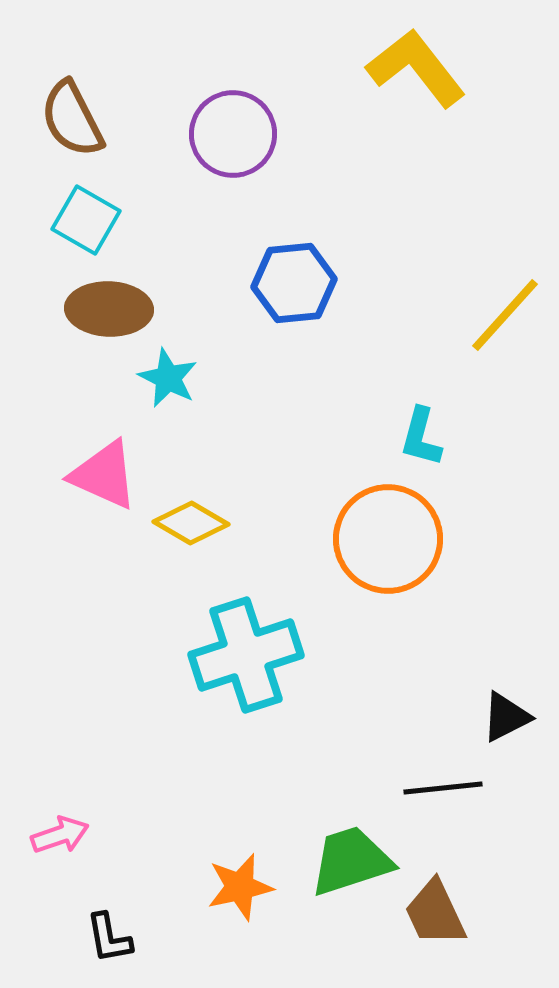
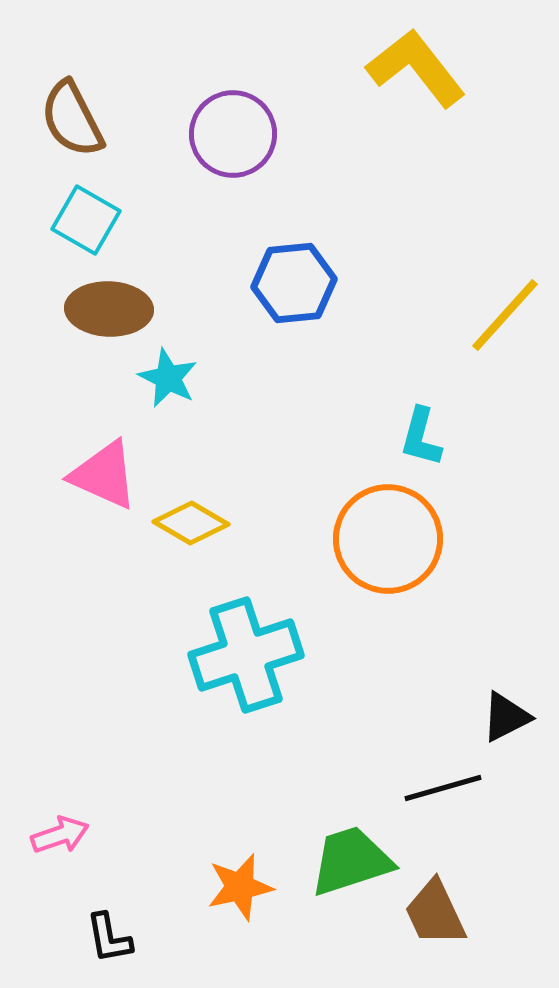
black line: rotated 10 degrees counterclockwise
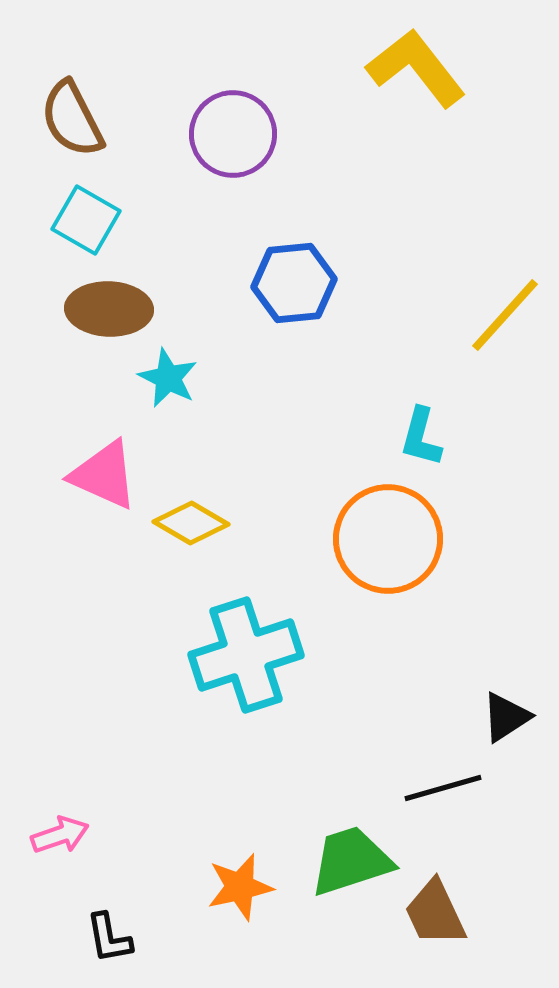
black triangle: rotated 6 degrees counterclockwise
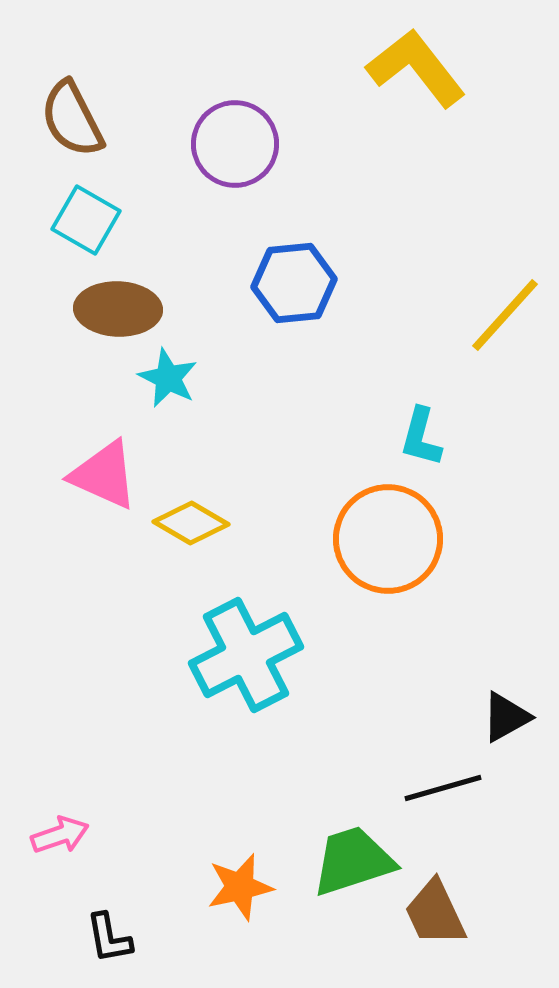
purple circle: moved 2 px right, 10 px down
brown ellipse: moved 9 px right
cyan cross: rotated 9 degrees counterclockwise
black triangle: rotated 4 degrees clockwise
green trapezoid: moved 2 px right
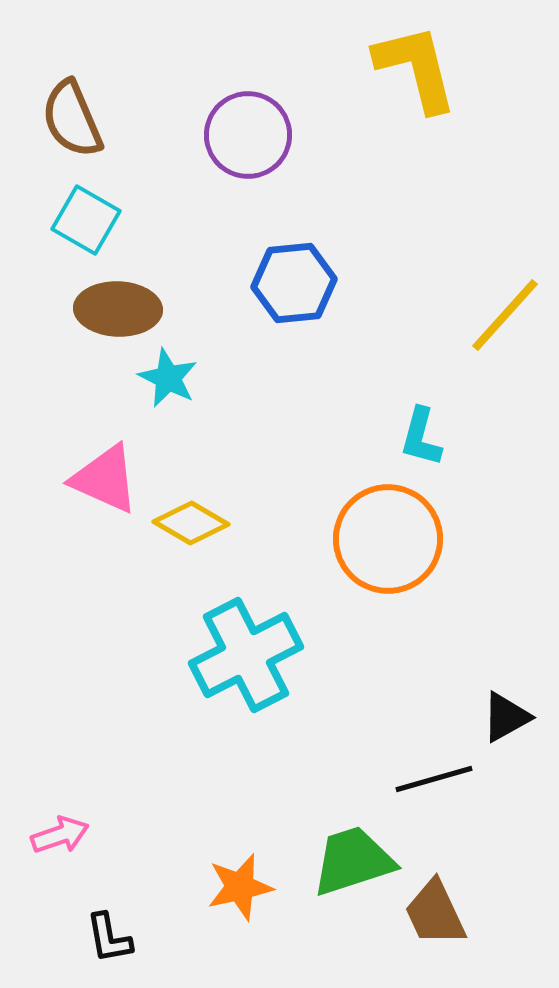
yellow L-shape: rotated 24 degrees clockwise
brown semicircle: rotated 4 degrees clockwise
purple circle: moved 13 px right, 9 px up
pink triangle: moved 1 px right, 4 px down
black line: moved 9 px left, 9 px up
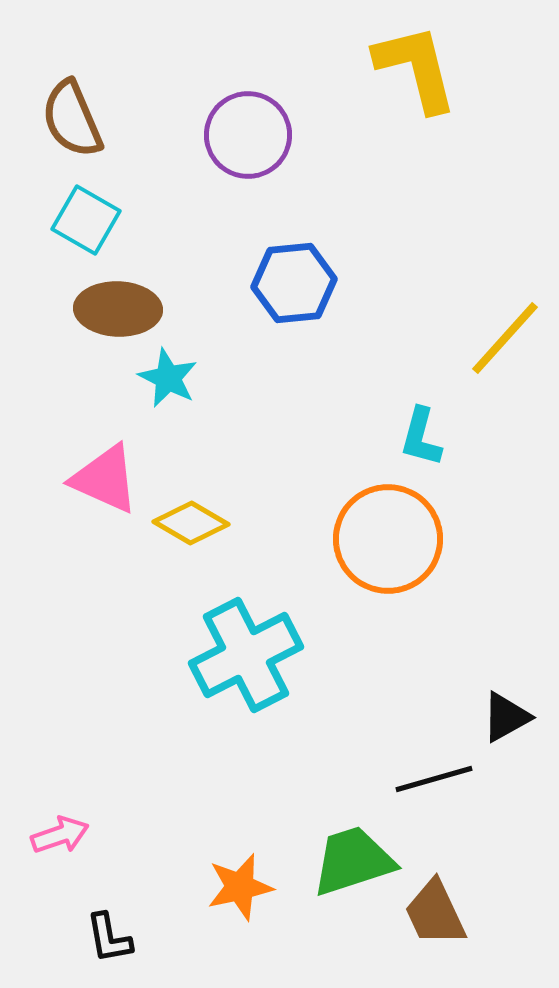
yellow line: moved 23 px down
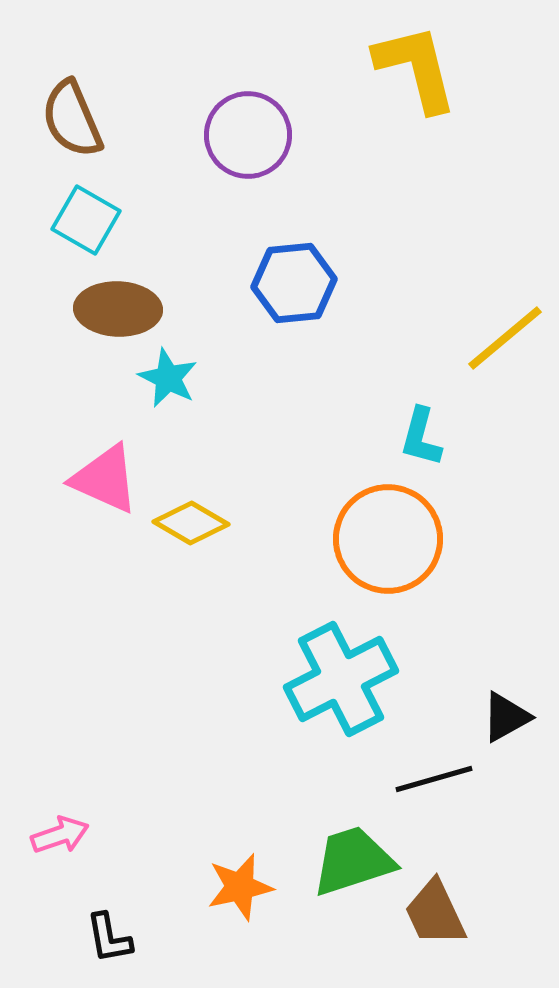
yellow line: rotated 8 degrees clockwise
cyan cross: moved 95 px right, 24 px down
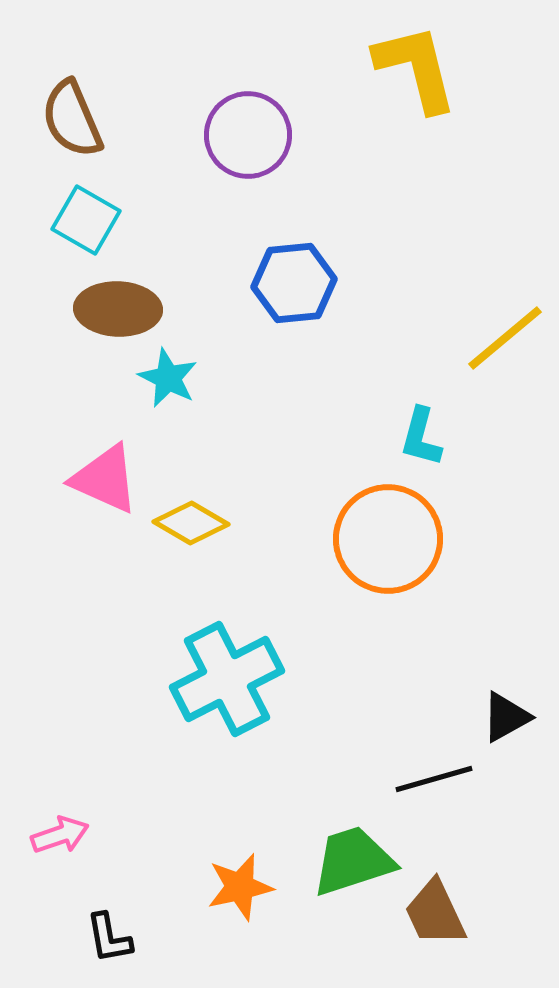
cyan cross: moved 114 px left
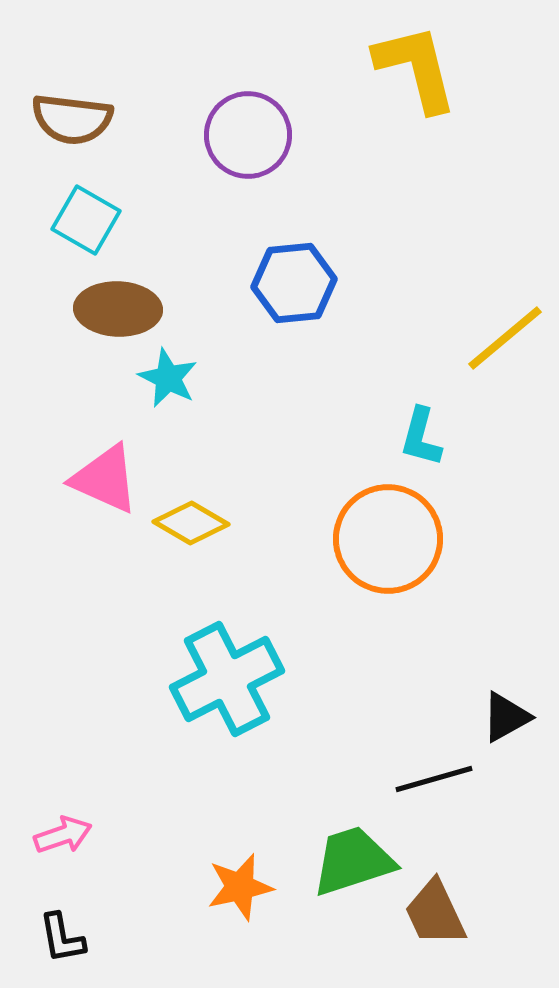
brown semicircle: rotated 60 degrees counterclockwise
pink arrow: moved 3 px right
black L-shape: moved 47 px left
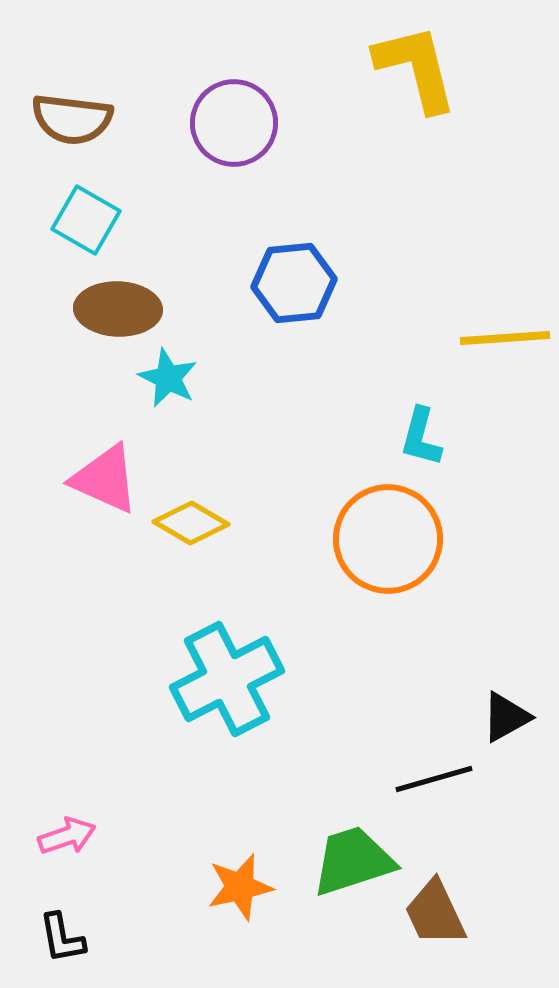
purple circle: moved 14 px left, 12 px up
yellow line: rotated 36 degrees clockwise
pink arrow: moved 4 px right, 1 px down
